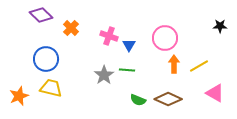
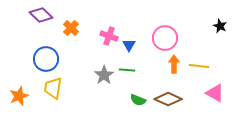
black star: rotated 24 degrees clockwise
yellow line: rotated 36 degrees clockwise
yellow trapezoid: moved 2 px right; rotated 95 degrees counterclockwise
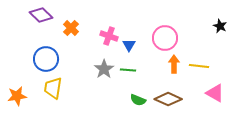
green line: moved 1 px right
gray star: moved 6 px up
orange star: moved 2 px left; rotated 12 degrees clockwise
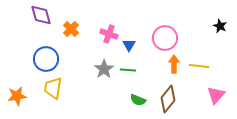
purple diamond: rotated 30 degrees clockwise
orange cross: moved 1 px down
pink cross: moved 2 px up
pink triangle: moved 1 px right, 2 px down; rotated 42 degrees clockwise
brown diamond: rotated 76 degrees counterclockwise
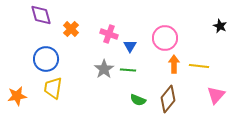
blue triangle: moved 1 px right, 1 px down
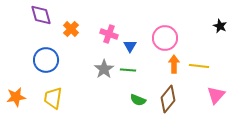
blue circle: moved 1 px down
yellow trapezoid: moved 10 px down
orange star: moved 1 px left, 1 px down
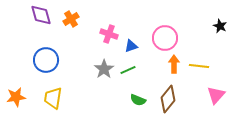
orange cross: moved 10 px up; rotated 14 degrees clockwise
blue triangle: moved 1 px right; rotated 40 degrees clockwise
green line: rotated 28 degrees counterclockwise
